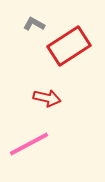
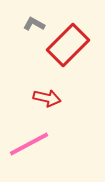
red rectangle: moved 1 px left, 1 px up; rotated 12 degrees counterclockwise
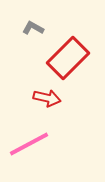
gray L-shape: moved 1 px left, 4 px down
red rectangle: moved 13 px down
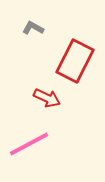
red rectangle: moved 7 px right, 3 px down; rotated 18 degrees counterclockwise
red arrow: rotated 12 degrees clockwise
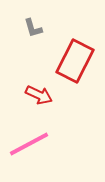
gray L-shape: rotated 135 degrees counterclockwise
red arrow: moved 8 px left, 3 px up
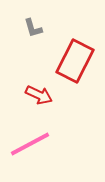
pink line: moved 1 px right
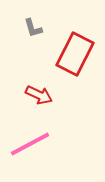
red rectangle: moved 7 px up
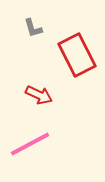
red rectangle: moved 2 px right, 1 px down; rotated 54 degrees counterclockwise
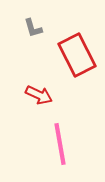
pink line: moved 30 px right; rotated 72 degrees counterclockwise
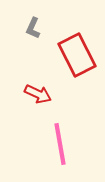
gray L-shape: rotated 40 degrees clockwise
red arrow: moved 1 px left, 1 px up
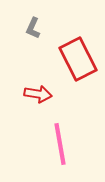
red rectangle: moved 1 px right, 4 px down
red arrow: rotated 16 degrees counterclockwise
